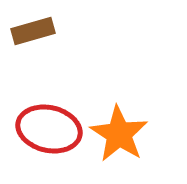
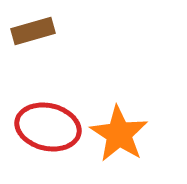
red ellipse: moved 1 px left, 2 px up
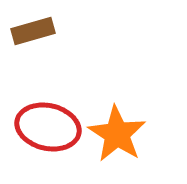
orange star: moved 2 px left
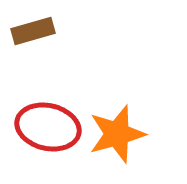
orange star: rotated 24 degrees clockwise
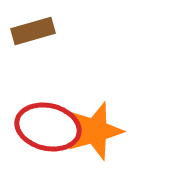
orange star: moved 22 px left, 3 px up
